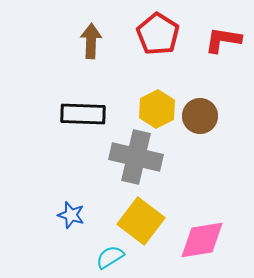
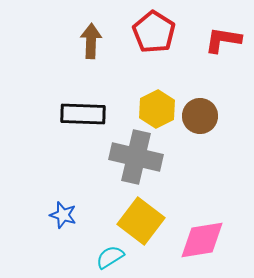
red pentagon: moved 4 px left, 2 px up
blue star: moved 8 px left
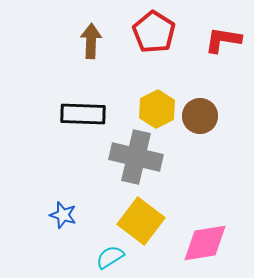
pink diamond: moved 3 px right, 3 px down
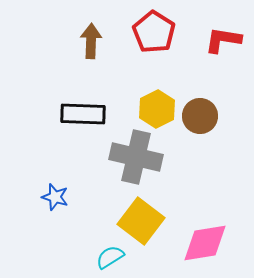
blue star: moved 8 px left, 18 px up
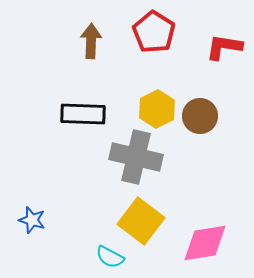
red L-shape: moved 1 px right, 7 px down
blue star: moved 23 px left, 23 px down
cyan semicircle: rotated 120 degrees counterclockwise
